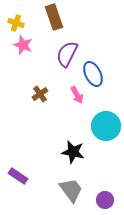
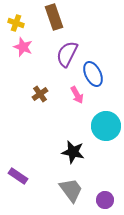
pink star: moved 2 px down
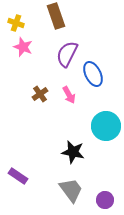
brown rectangle: moved 2 px right, 1 px up
pink arrow: moved 8 px left
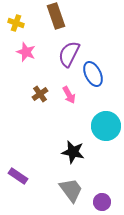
pink star: moved 3 px right, 5 px down
purple semicircle: moved 2 px right
purple circle: moved 3 px left, 2 px down
